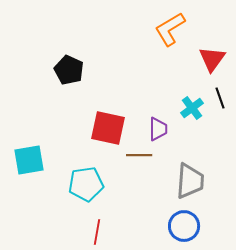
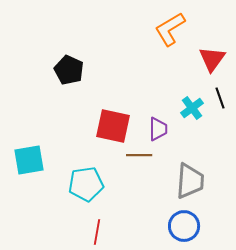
red square: moved 5 px right, 2 px up
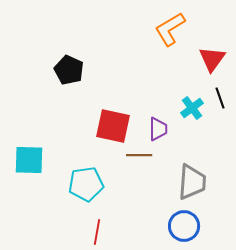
cyan square: rotated 12 degrees clockwise
gray trapezoid: moved 2 px right, 1 px down
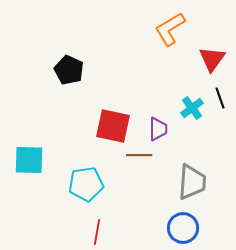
blue circle: moved 1 px left, 2 px down
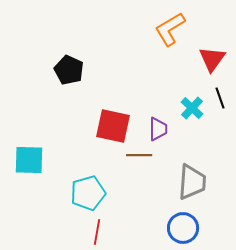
cyan cross: rotated 10 degrees counterclockwise
cyan pentagon: moved 2 px right, 9 px down; rotated 8 degrees counterclockwise
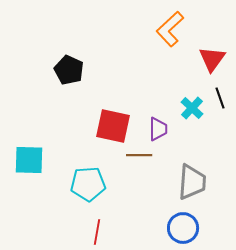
orange L-shape: rotated 12 degrees counterclockwise
cyan pentagon: moved 9 px up; rotated 12 degrees clockwise
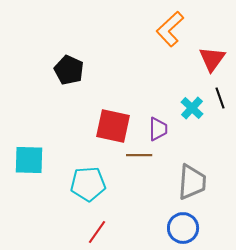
red line: rotated 25 degrees clockwise
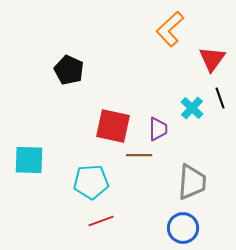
cyan pentagon: moved 3 px right, 2 px up
red line: moved 4 px right, 11 px up; rotated 35 degrees clockwise
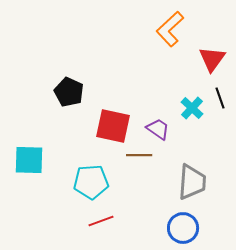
black pentagon: moved 22 px down
purple trapezoid: rotated 55 degrees counterclockwise
